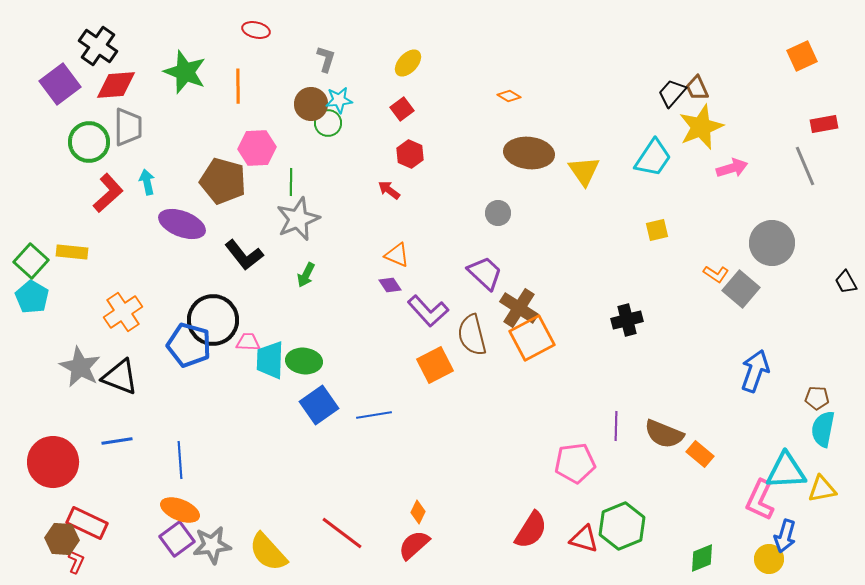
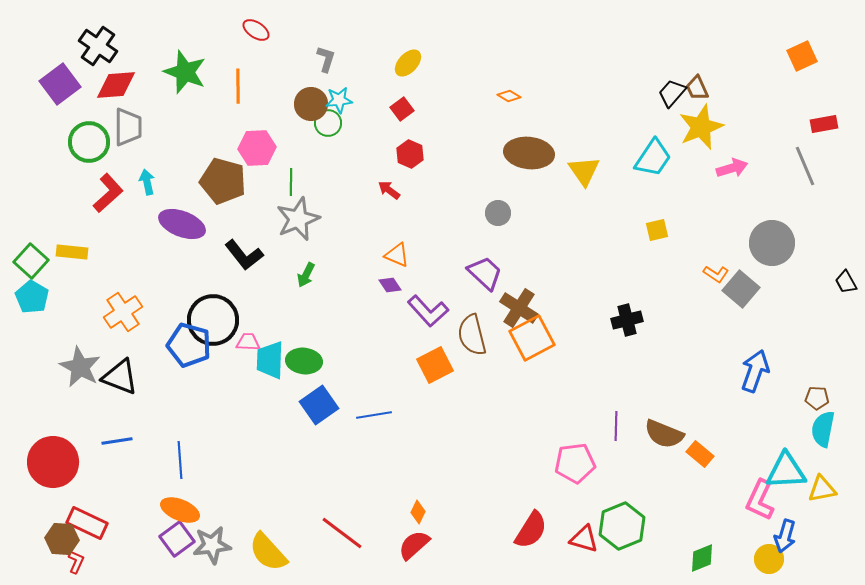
red ellipse at (256, 30): rotated 20 degrees clockwise
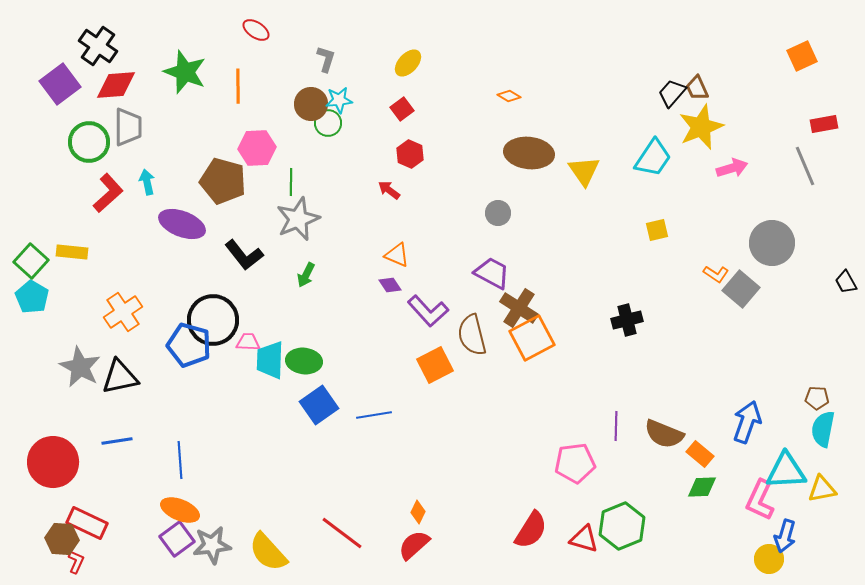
purple trapezoid at (485, 273): moved 7 px right; rotated 15 degrees counterclockwise
blue arrow at (755, 371): moved 8 px left, 51 px down
black triangle at (120, 377): rotated 33 degrees counterclockwise
green diamond at (702, 558): moved 71 px up; rotated 20 degrees clockwise
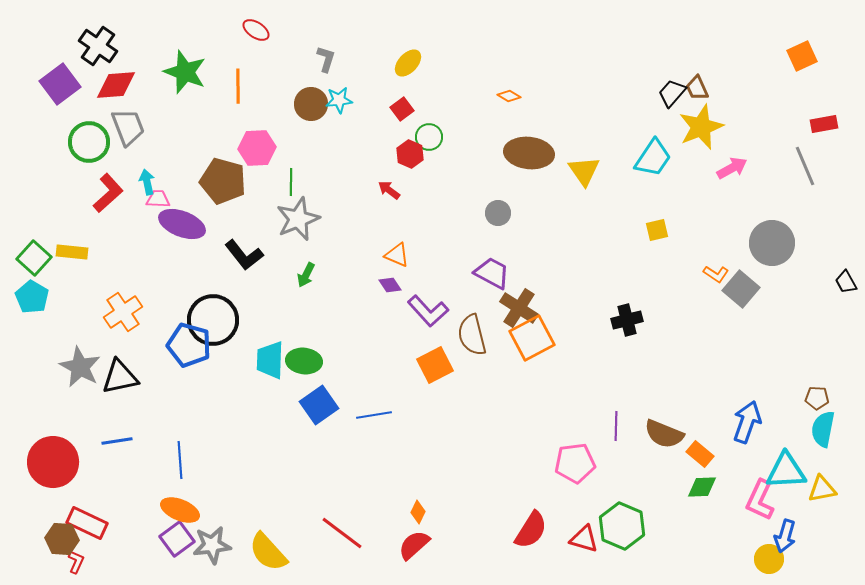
green circle at (328, 123): moved 101 px right, 14 px down
gray trapezoid at (128, 127): rotated 21 degrees counterclockwise
pink arrow at (732, 168): rotated 12 degrees counterclockwise
green square at (31, 261): moved 3 px right, 3 px up
pink trapezoid at (248, 342): moved 90 px left, 143 px up
green hexagon at (622, 526): rotated 15 degrees counterclockwise
